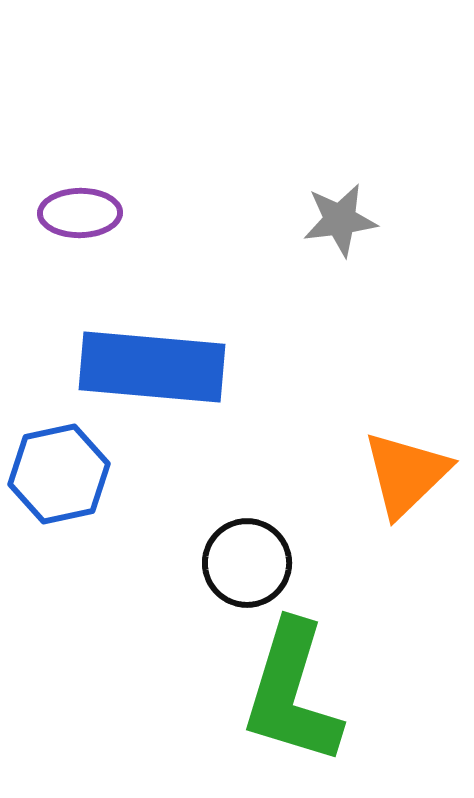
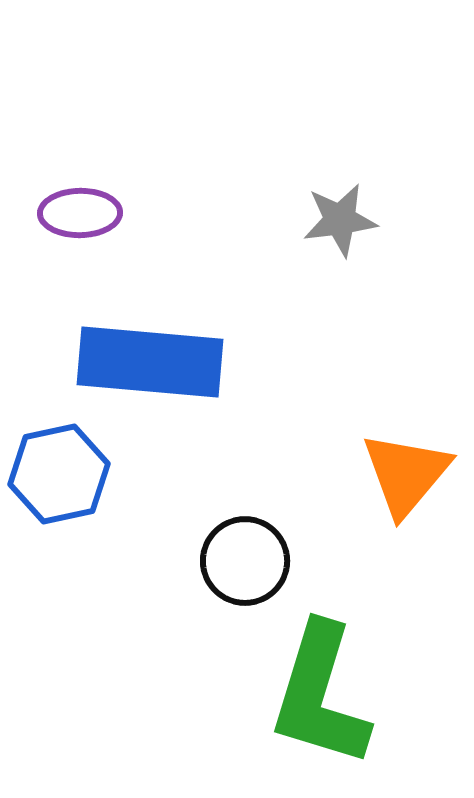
blue rectangle: moved 2 px left, 5 px up
orange triangle: rotated 6 degrees counterclockwise
black circle: moved 2 px left, 2 px up
green L-shape: moved 28 px right, 2 px down
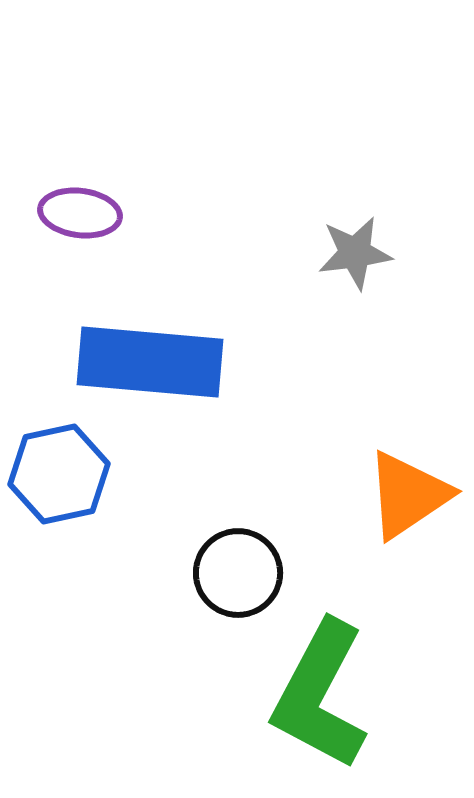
purple ellipse: rotated 8 degrees clockwise
gray star: moved 15 px right, 33 px down
orange triangle: moved 2 px right, 21 px down; rotated 16 degrees clockwise
black circle: moved 7 px left, 12 px down
green L-shape: rotated 11 degrees clockwise
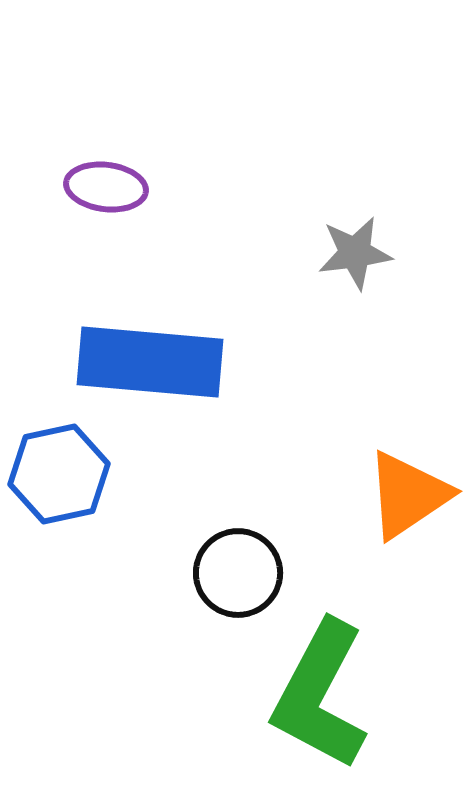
purple ellipse: moved 26 px right, 26 px up
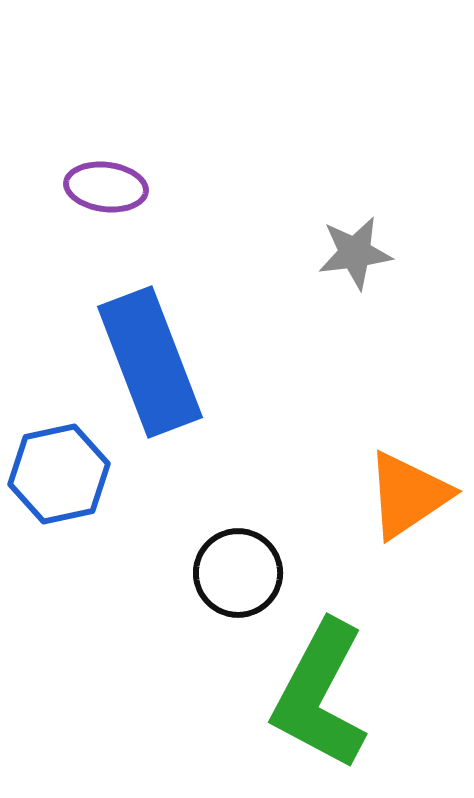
blue rectangle: rotated 64 degrees clockwise
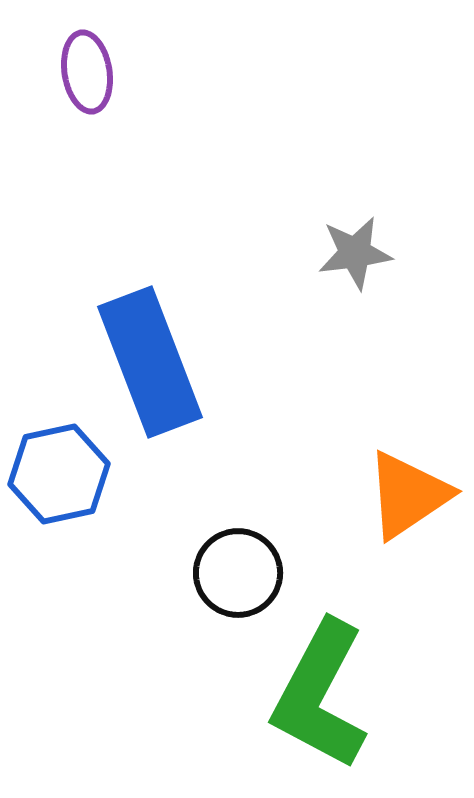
purple ellipse: moved 19 px left, 115 px up; rotated 74 degrees clockwise
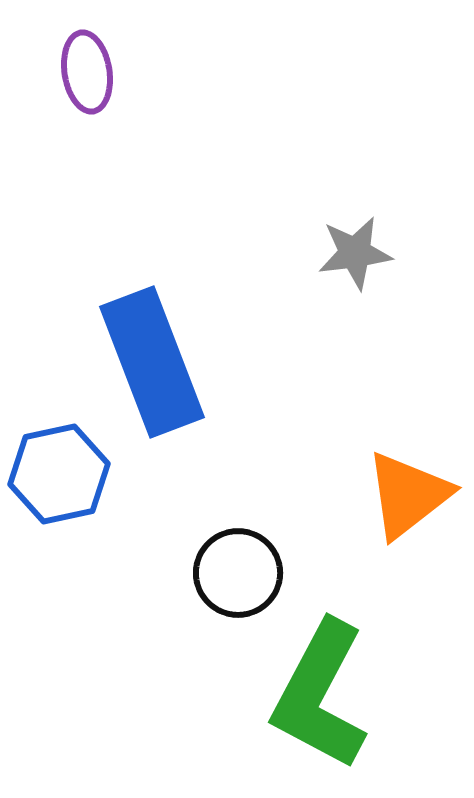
blue rectangle: moved 2 px right
orange triangle: rotated 4 degrees counterclockwise
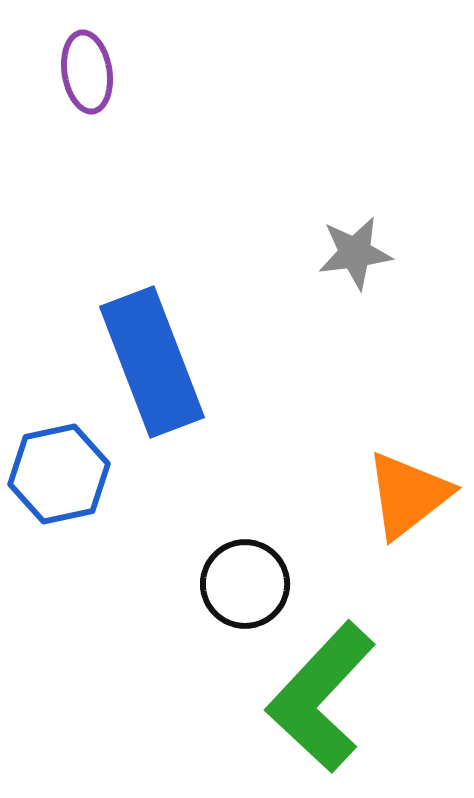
black circle: moved 7 px right, 11 px down
green L-shape: moved 1 px right, 2 px down; rotated 15 degrees clockwise
